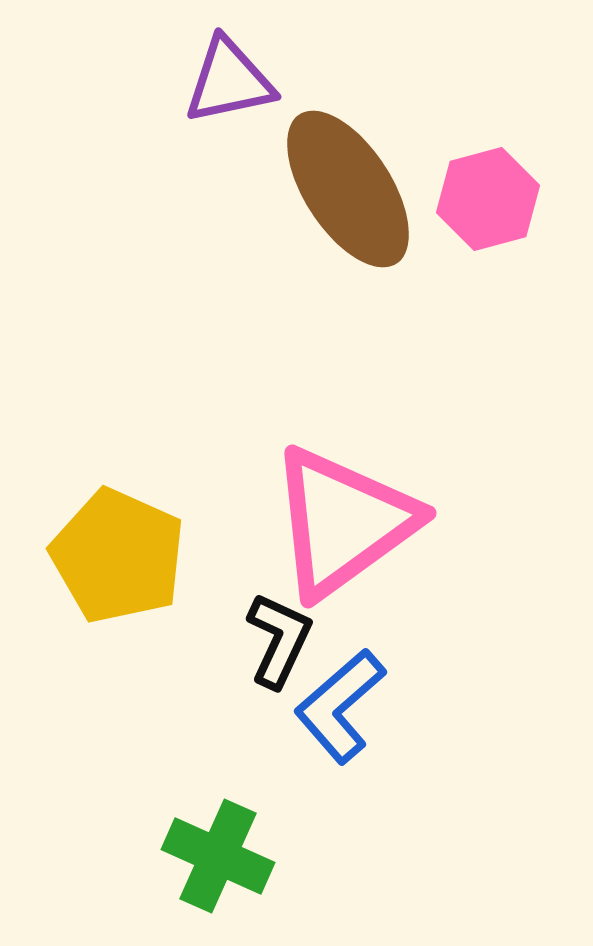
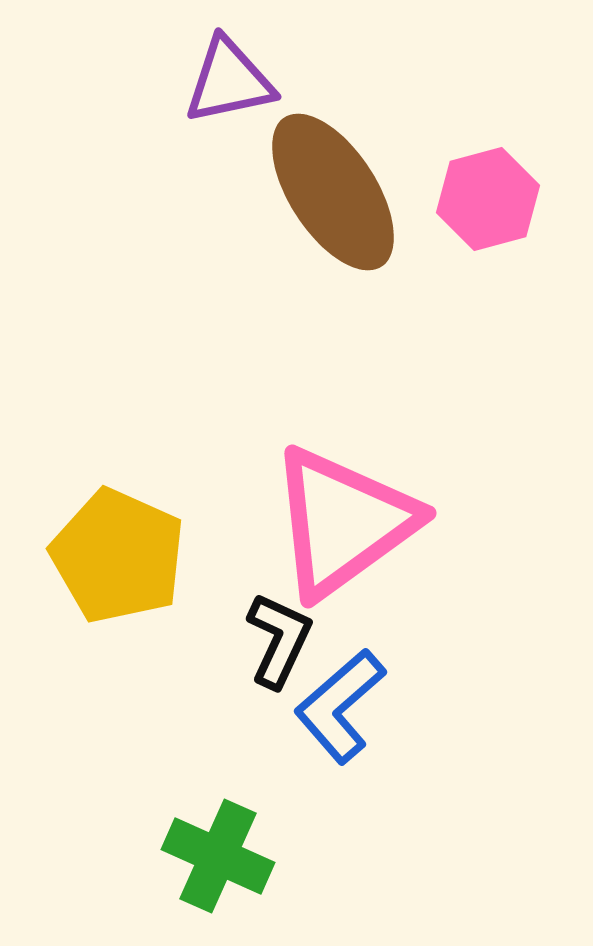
brown ellipse: moved 15 px left, 3 px down
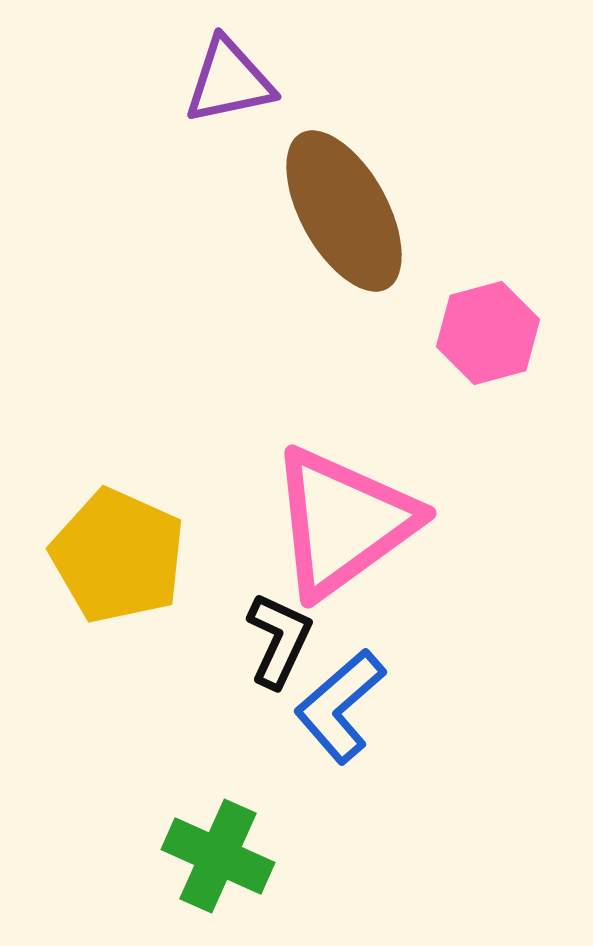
brown ellipse: moved 11 px right, 19 px down; rotated 4 degrees clockwise
pink hexagon: moved 134 px down
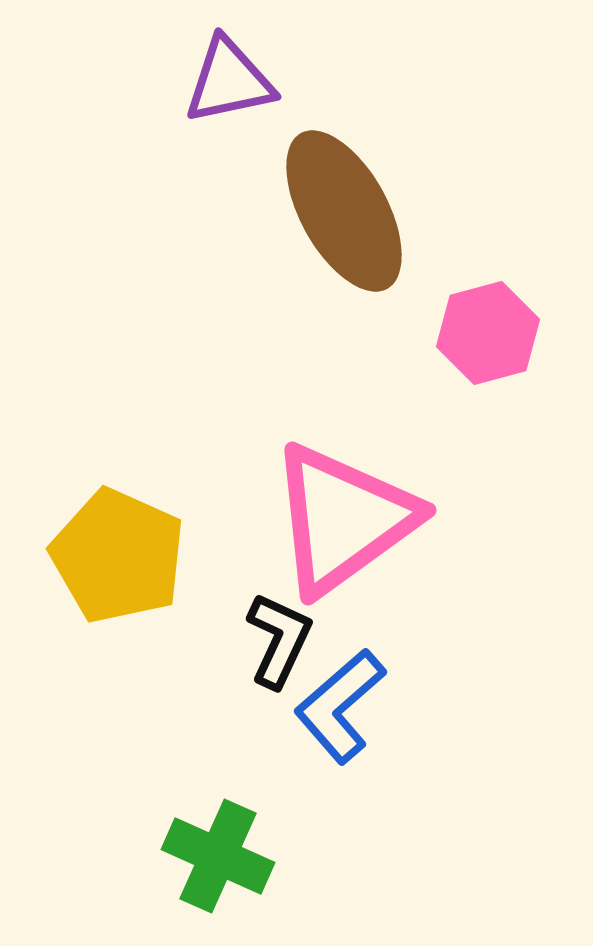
pink triangle: moved 3 px up
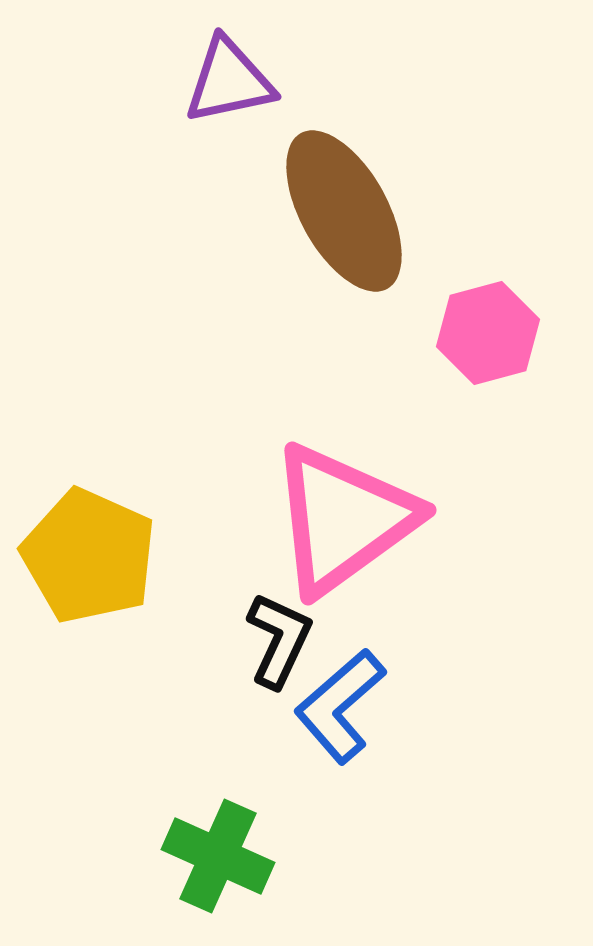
yellow pentagon: moved 29 px left
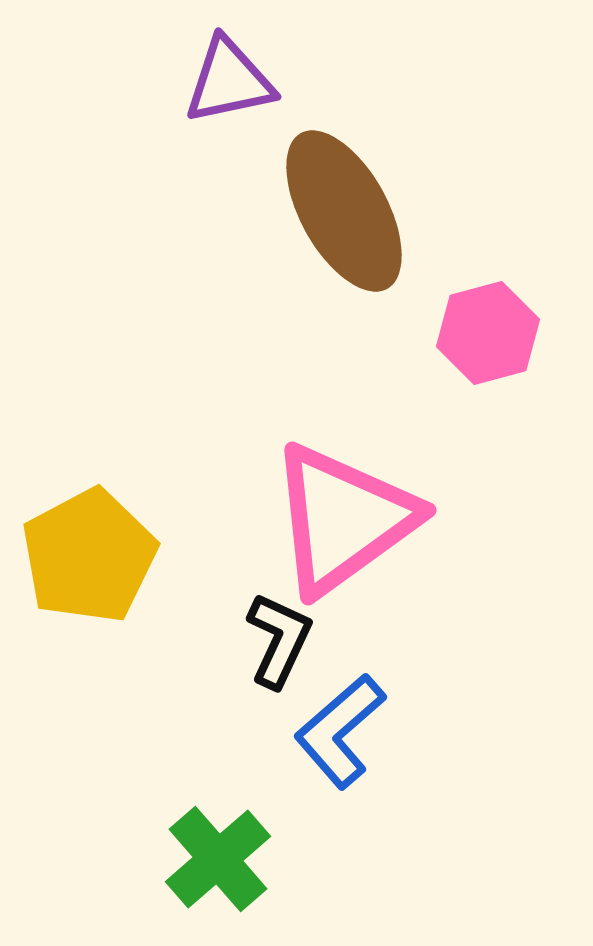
yellow pentagon: rotated 20 degrees clockwise
blue L-shape: moved 25 px down
green cross: moved 3 px down; rotated 25 degrees clockwise
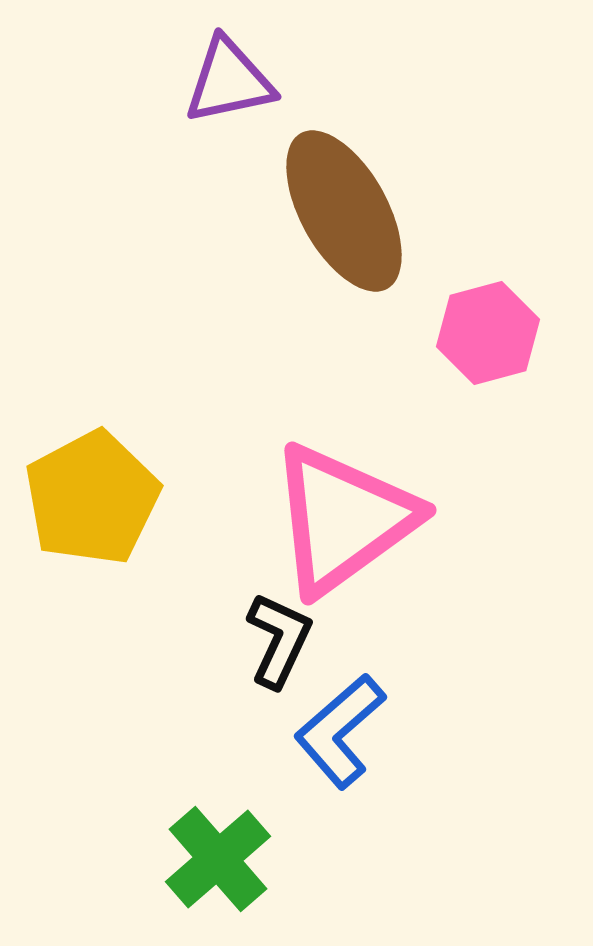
yellow pentagon: moved 3 px right, 58 px up
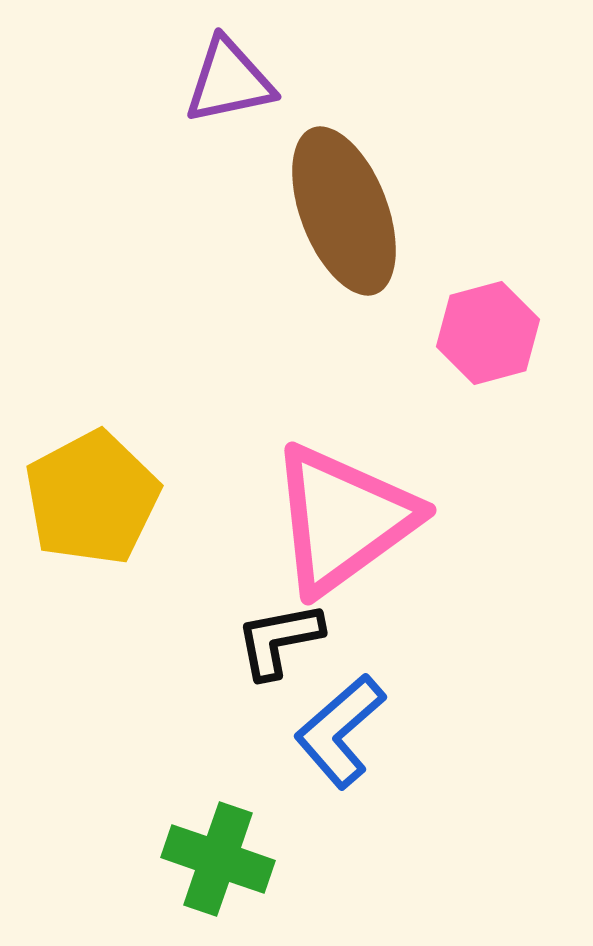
brown ellipse: rotated 8 degrees clockwise
black L-shape: rotated 126 degrees counterclockwise
green cross: rotated 30 degrees counterclockwise
